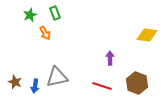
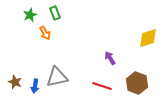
yellow diamond: moved 1 px right, 3 px down; rotated 25 degrees counterclockwise
purple arrow: rotated 32 degrees counterclockwise
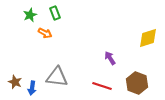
orange arrow: rotated 32 degrees counterclockwise
gray triangle: rotated 20 degrees clockwise
blue arrow: moved 3 px left, 2 px down
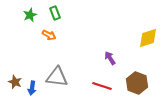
orange arrow: moved 4 px right, 2 px down
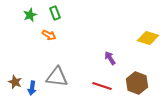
yellow diamond: rotated 35 degrees clockwise
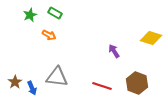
green rectangle: rotated 40 degrees counterclockwise
yellow diamond: moved 3 px right
purple arrow: moved 4 px right, 7 px up
brown star: rotated 16 degrees clockwise
blue arrow: rotated 32 degrees counterclockwise
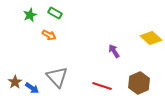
yellow diamond: rotated 25 degrees clockwise
gray triangle: rotated 40 degrees clockwise
brown hexagon: moved 2 px right; rotated 15 degrees clockwise
blue arrow: rotated 32 degrees counterclockwise
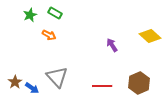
yellow diamond: moved 1 px left, 2 px up
purple arrow: moved 2 px left, 6 px up
red line: rotated 18 degrees counterclockwise
